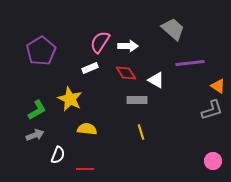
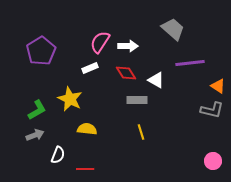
gray L-shape: rotated 30 degrees clockwise
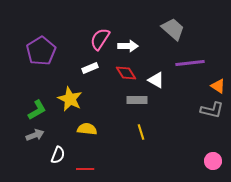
pink semicircle: moved 3 px up
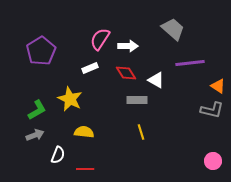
yellow semicircle: moved 3 px left, 3 px down
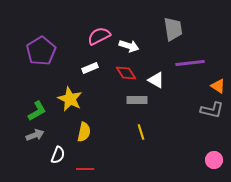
gray trapezoid: rotated 40 degrees clockwise
pink semicircle: moved 1 px left, 3 px up; rotated 30 degrees clockwise
white arrow: moved 1 px right; rotated 18 degrees clockwise
green L-shape: moved 1 px down
yellow semicircle: rotated 96 degrees clockwise
pink circle: moved 1 px right, 1 px up
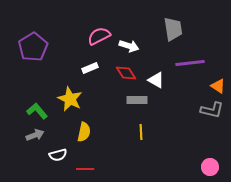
purple pentagon: moved 8 px left, 4 px up
green L-shape: rotated 100 degrees counterclockwise
yellow line: rotated 14 degrees clockwise
white semicircle: rotated 54 degrees clockwise
pink circle: moved 4 px left, 7 px down
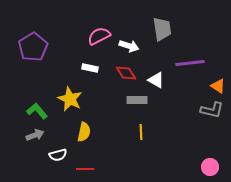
gray trapezoid: moved 11 px left
white rectangle: rotated 35 degrees clockwise
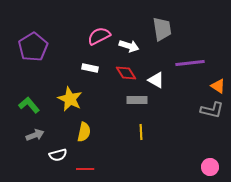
green L-shape: moved 8 px left, 6 px up
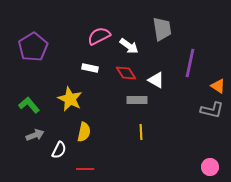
white arrow: rotated 18 degrees clockwise
purple line: rotated 72 degrees counterclockwise
white semicircle: moved 1 px right, 5 px up; rotated 48 degrees counterclockwise
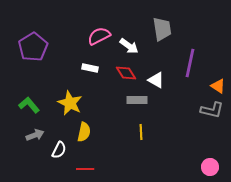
yellow star: moved 4 px down
